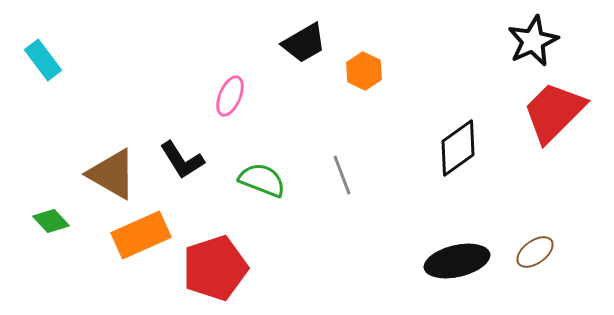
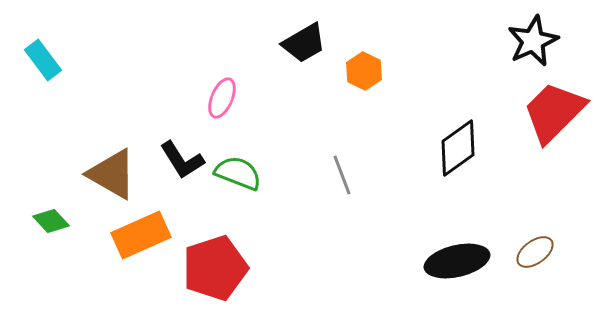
pink ellipse: moved 8 px left, 2 px down
green semicircle: moved 24 px left, 7 px up
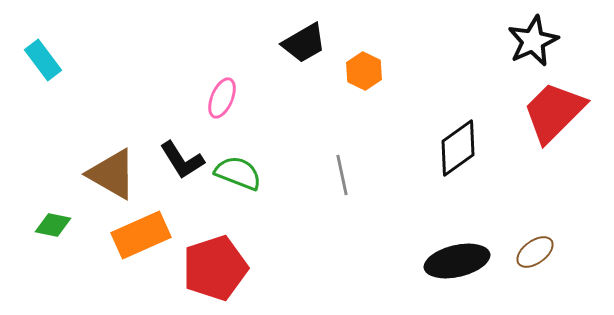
gray line: rotated 9 degrees clockwise
green diamond: moved 2 px right, 4 px down; rotated 36 degrees counterclockwise
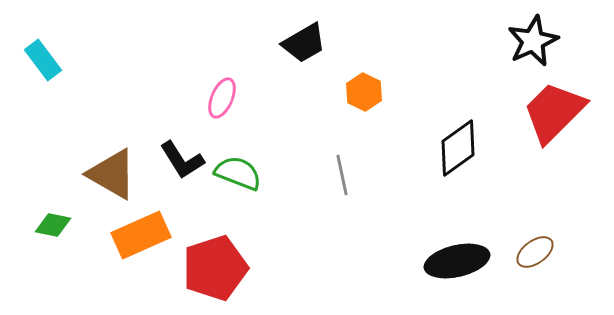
orange hexagon: moved 21 px down
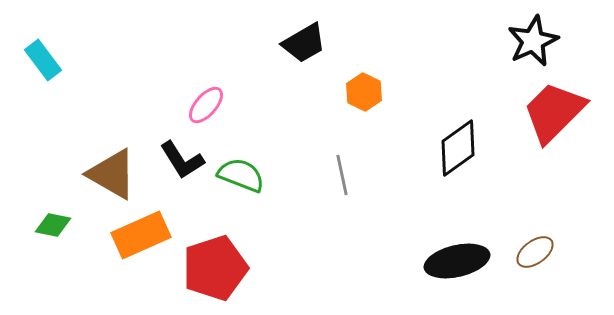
pink ellipse: moved 16 px left, 7 px down; rotated 18 degrees clockwise
green semicircle: moved 3 px right, 2 px down
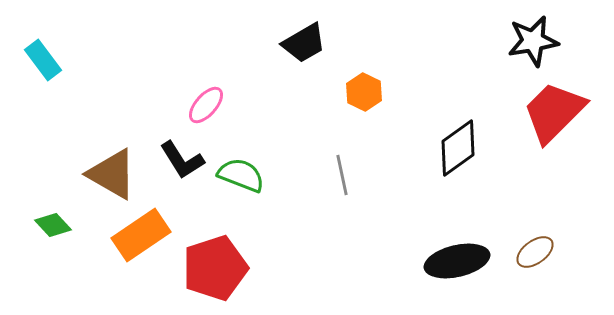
black star: rotated 15 degrees clockwise
green diamond: rotated 36 degrees clockwise
orange rectangle: rotated 10 degrees counterclockwise
